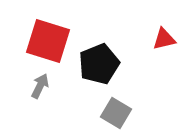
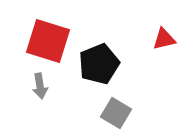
gray arrow: rotated 145 degrees clockwise
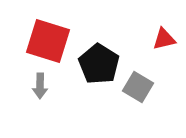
black pentagon: rotated 18 degrees counterclockwise
gray arrow: rotated 10 degrees clockwise
gray square: moved 22 px right, 26 px up
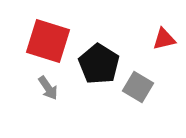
gray arrow: moved 8 px right, 2 px down; rotated 35 degrees counterclockwise
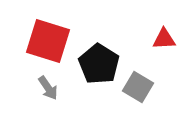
red triangle: rotated 10 degrees clockwise
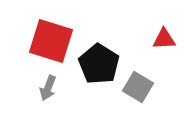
red square: moved 3 px right
gray arrow: rotated 55 degrees clockwise
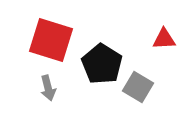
red square: moved 1 px up
black pentagon: moved 3 px right
gray arrow: rotated 35 degrees counterclockwise
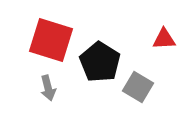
black pentagon: moved 2 px left, 2 px up
